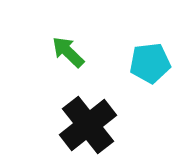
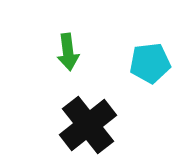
green arrow: rotated 141 degrees counterclockwise
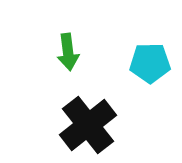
cyan pentagon: rotated 6 degrees clockwise
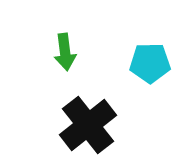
green arrow: moved 3 px left
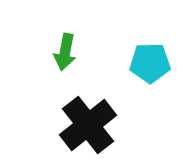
green arrow: rotated 18 degrees clockwise
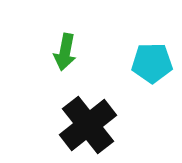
cyan pentagon: moved 2 px right
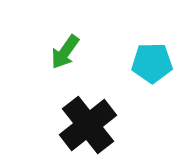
green arrow: rotated 24 degrees clockwise
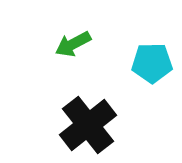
green arrow: moved 8 px right, 8 px up; rotated 27 degrees clockwise
